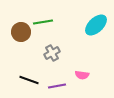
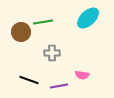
cyan ellipse: moved 8 px left, 7 px up
gray cross: rotated 28 degrees clockwise
purple line: moved 2 px right
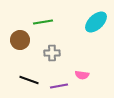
cyan ellipse: moved 8 px right, 4 px down
brown circle: moved 1 px left, 8 px down
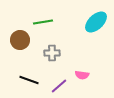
purple line: rotated 30 degrees counterclockwise
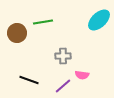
cyan ellipse: moved 3 px right, 2 px up
brown circle: moved 3 px left, 7 px up
gray cross: moved 11 px right, 3 px down
purple line: moved 4 px right
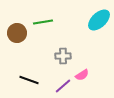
pink semicircle: rotated 40 degrees counterclockwise
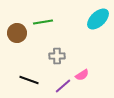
cyan ellipse: moved 1 px left, 1 px up
gray cross: moved 6 px left
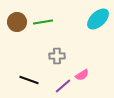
brown circle: moved 11 px up
